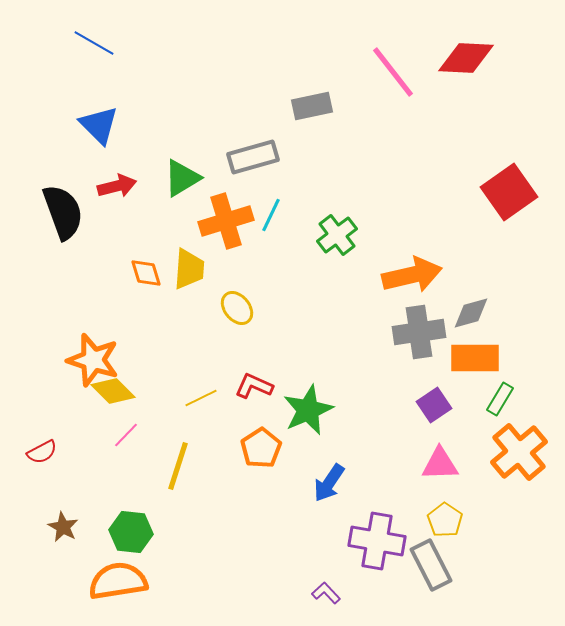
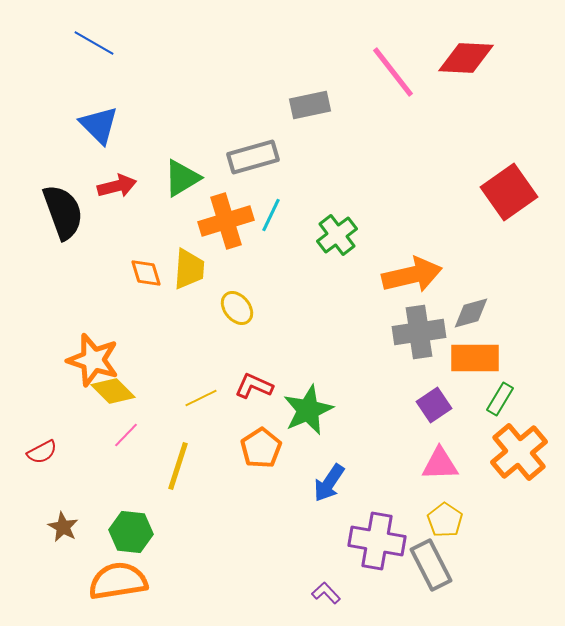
gray rectangle at (312, 106): moved 2 px left, 1 px up
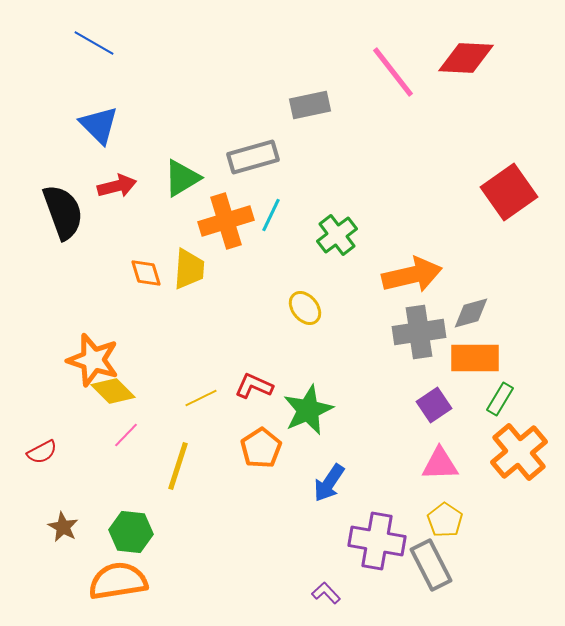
yellow ellipse at (237, 308): moved 68 px right
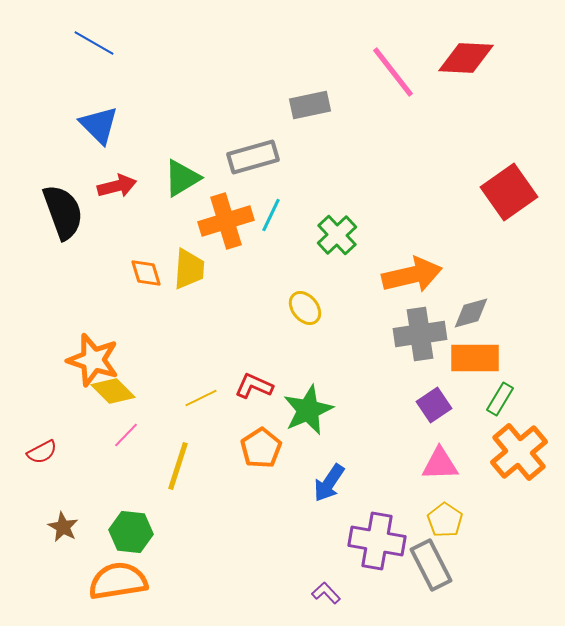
green cross at (337, 235): rotated 6 degrees counterclockwise
gray cross at (419, 332): moved 1 px right, 2 px down
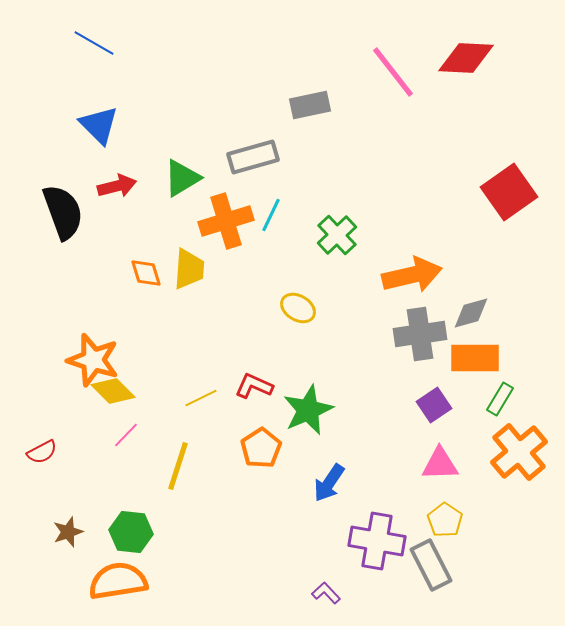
yellow ellipse at (305, 308): moved 7 px left; rotated 20 degrees counterclockwise
brown star at (63, 527): moved 5 px right, 5 px down; rotated 24 degrees clockwise
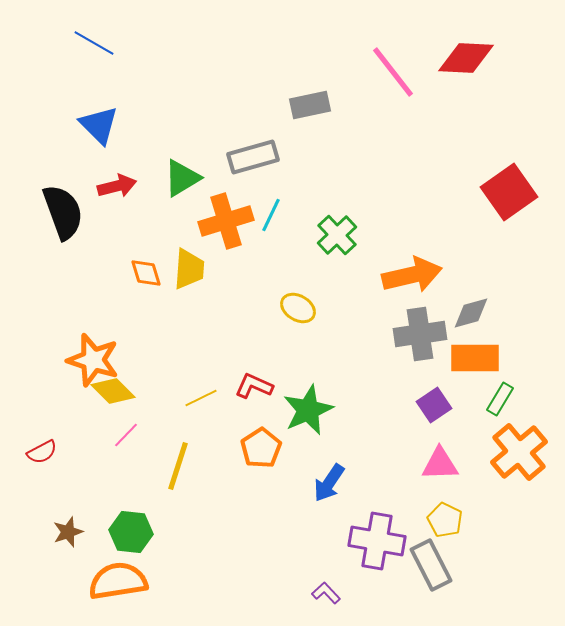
yellow pentagon at (445, 520): rotated 8 degrees counterclockwise
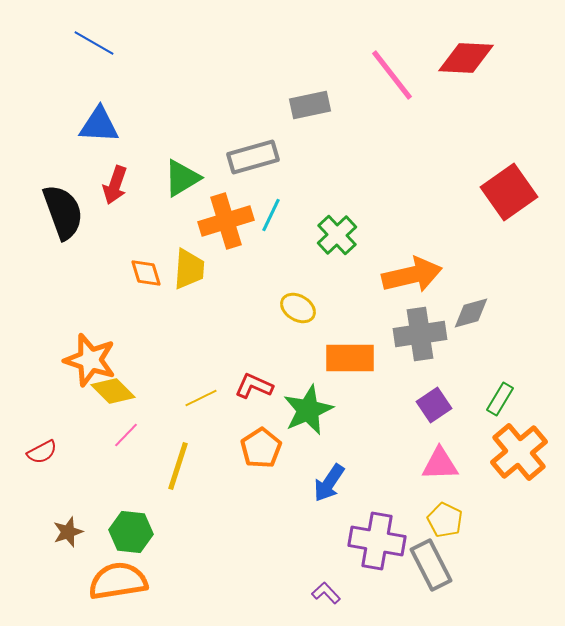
pink line at (393, 72): moved 1 px left, 3 px down
blue triangle at (99, 125): rotated 42 degrees counterclockwise
red arrow at (117, 186): moved 2 px left, 1 px up; rotated 123 degrees clockwise
orange rectangle at (475, 358): moved 125 px left
orange star at (93, 360): moved 3 px left
